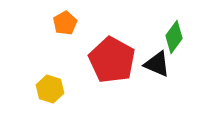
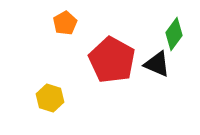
green diamond: moved 3 px up
yellow hexagon: moved 9 px down
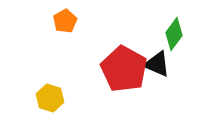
orange pentagon: moved 2 px up
red pentagon: moved 12 px right, 9 px down
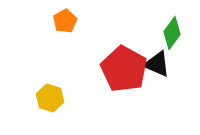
green diamond: moved 2 px left, 1 px up
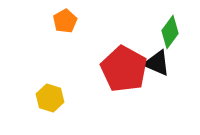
green diamond: moved 2 px left, 1 px up
black triangle: moved 1 px up
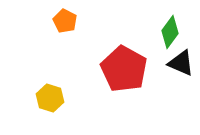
orange pentagon: rotated 15 degrees counterclockwise
black triangle: moved 24 px right
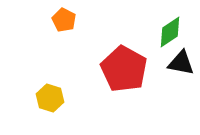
orange pentagon: moved 1 px left, 1 px up
green diamond: rotated 20 degrees clockwise
black triangle: rotated 12 degrees counterclockwise
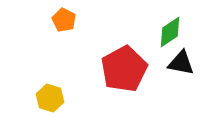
red pentagon: rotated 15 degrees clockwise
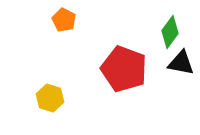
green diamond: rotated 20 degrees counterclockwise
red pentagon: rotated 24 degrees counterclockwise
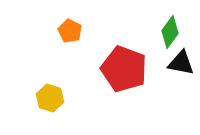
orange pentagon: moved 6 px right, 11 px down
